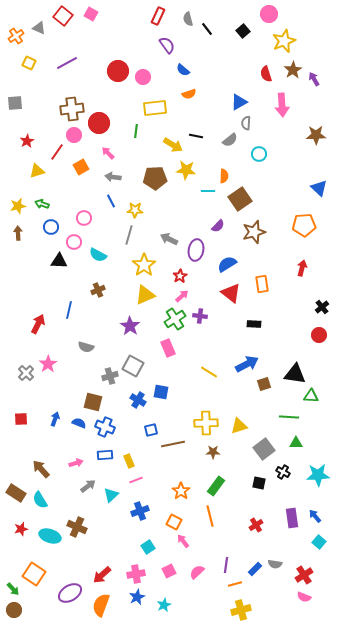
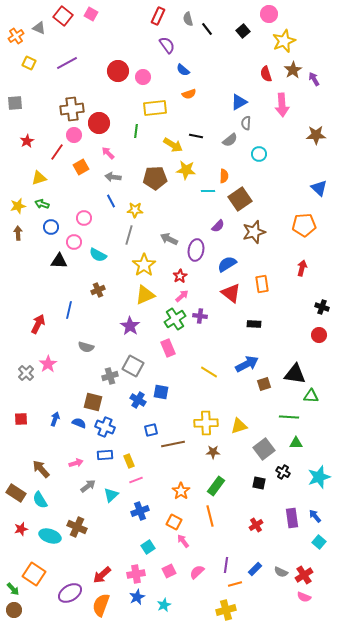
yellow triangle at (37, 171): moved 2 px right, 7 px down
black cross at (322, 307): rotated 32 degrees counterclockwise
cyan star at (318, 475): moved 1 px right, 2 px down; rotated 15 degrees counterclockwise
gray semicircle at (275, 564): moved 6 px right, 8 px down; rotated 16 degrees clockwise
yellow cross at (241, 610): moved 15 px left
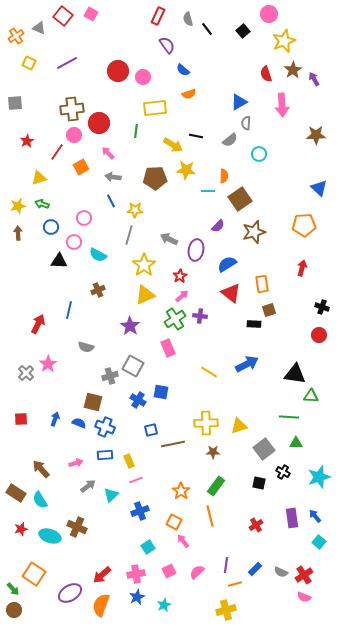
brown square at (264, 384): moved 5 px right, 74 px up
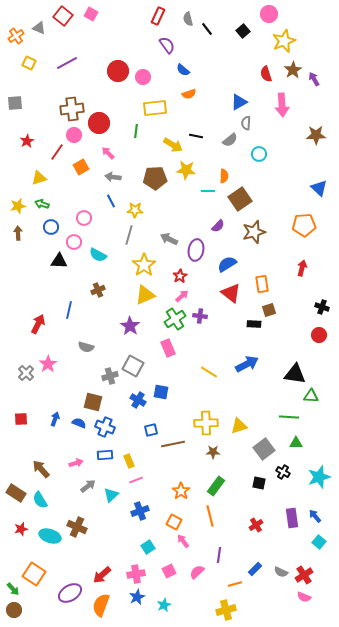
purple line at (226, 565): moved 7 px left, 10 px up
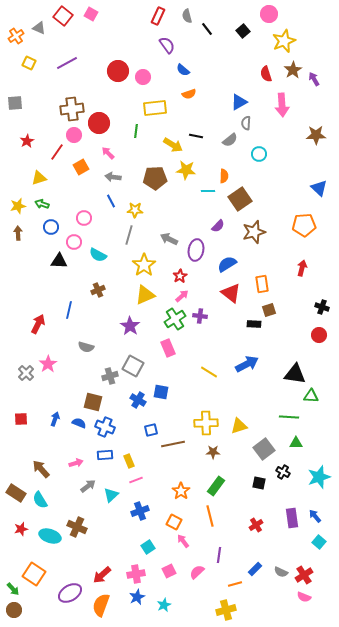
gray semicircle at (188, 19): moved 1 px left, 3 px up
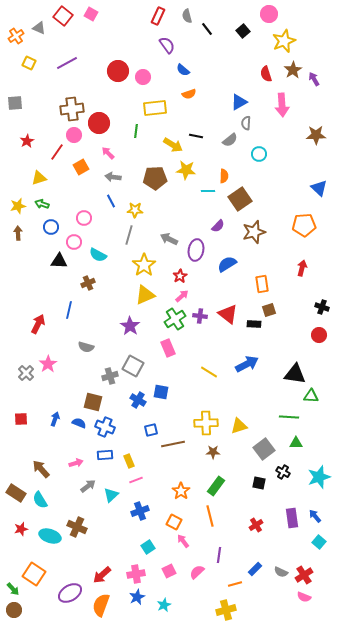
brown cross at (98, 290): moved 10 px left, 7 px up
red triangle at (231, 293): moved 3 px left, 21 px down
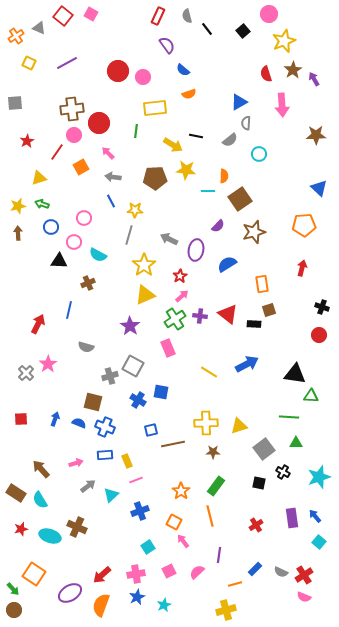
yellow rectangle at (129, 461): moved 2 px left
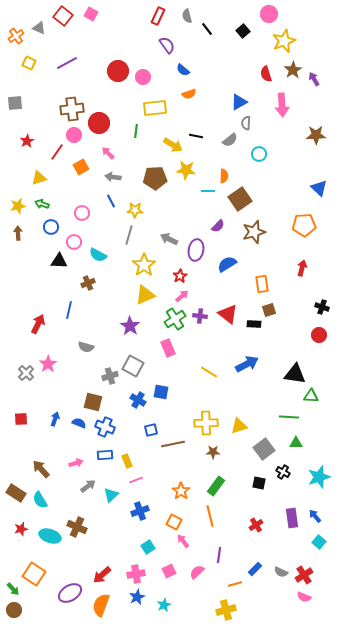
pink circle at (84, 218): moved 2 px left, 5 px up
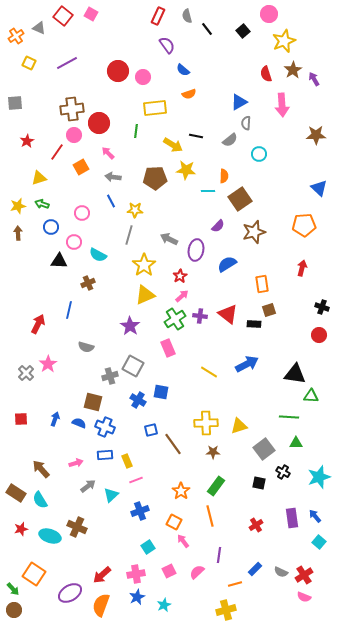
brown line at (173, 444): rotated 65 degrees clockwise
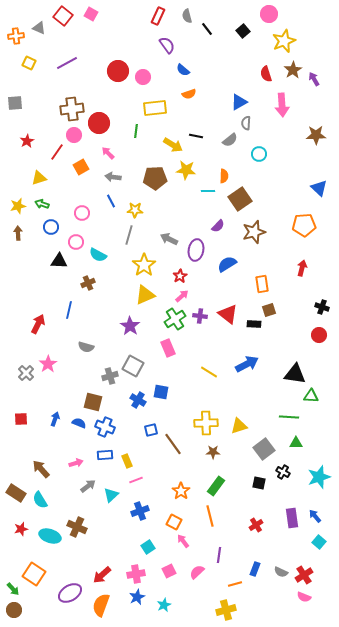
orange cross at (16, 36): rotated 28 degrees clockwise
pink circle at (74, 242): moved 2 px right
blue rectangle at (255, 569): rotated 24 degrees counterclockwise
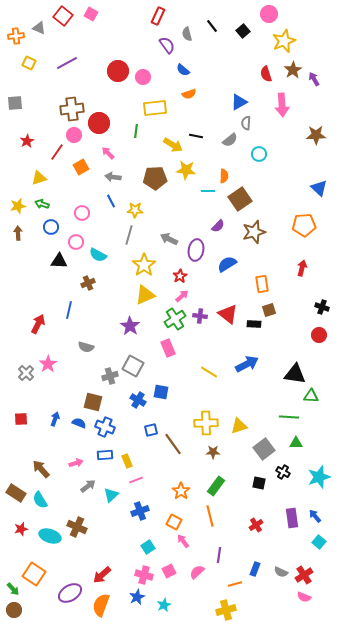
gray semicircle at (187, 16): moved 18 px down
black line at (207, 29): moved 5 px right, 3 px up
pink cross at (136, 574): moved 8 px right, 1 px down; rotated 24 degrees clockwise
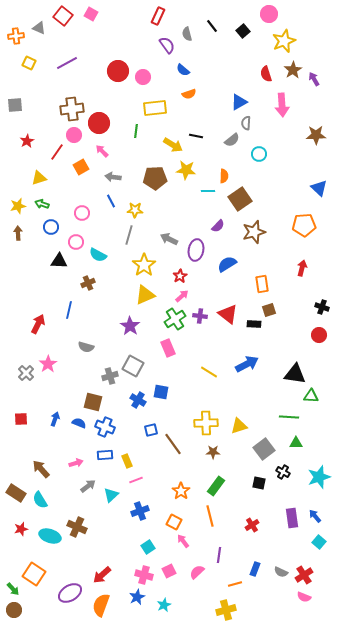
gray square at (15, 103): moved 2 px down
gray semicircle at (230, 140): moved 2 px right
pink arrow at (108, 153): moved 6 px left, 2 px up
red cross at (256, 525): moved 4 px left
